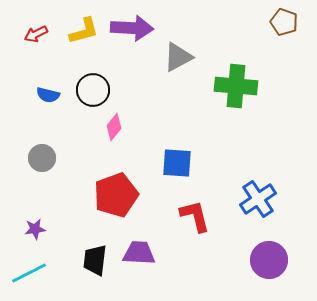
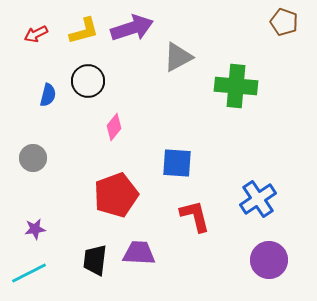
purple arrow: rotated 21 degrees counterclockwise
black circle: moved 5 px left, 9 px up
blue semicircle: rotated 90 degrees counterclockwise
gray circle: moved 9 px left
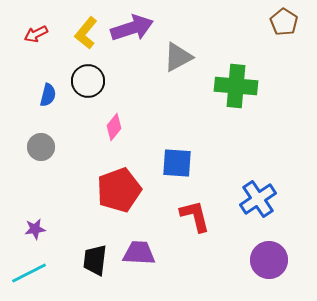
brown pentagon: rotated 12 degrees clockwise
yellow L-shape: moved 2 px right, 2 px down; rotated 144 degrees clockwise
gray circle: moved 8 px right, 11 px up
red pentagon: moved 3 px right, 5 px up
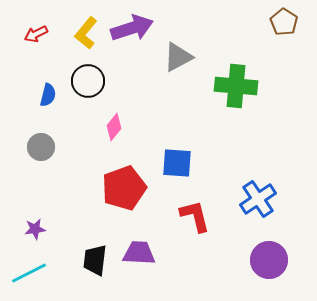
red pentagon: moved 5 px right, 2 px up
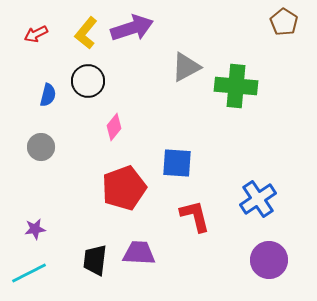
gray triangle: moved 8 px right, 10 px down
